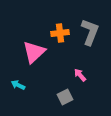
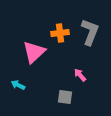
gray square: rotated 35 degrees clockwise
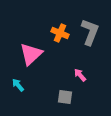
orange cross: rotated 30 degrees clockwise
pink triangle: moved 3 px left, 2 px down
cyan arrow: rotated 24 degrees clockwise
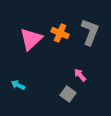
pink triangle: moved 15 px up
cyan arrow: rotated 24 degrees counterclockwise
gray square: moved 3 px right, 3 px up; rotated 28 degrees clockwise
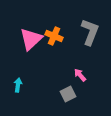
orange cross: moved 6 px left, 3 px down
cyan arrow: rotated 72 degrees clockwise
gray square: rotated 28 degrees clockwise
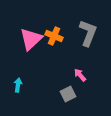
gray L-shape: moved 2 px left, 1 px down
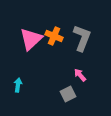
gray L-shape: moved 6 px left, 5 px down
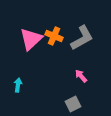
gray L-shape: rotated 40 degrees clockwise
pink arrow: moved 1 px right, 1 px down
gray square: moved 5 px right, 10 px down
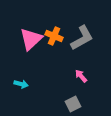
cyan arrow: moved 3 px right, 1 px up; rotated 96 degrees clockwise
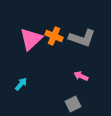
gray L-shape: rotated 48 degrees clockwise
pink arrow: rotated 24 degrees counterclockwise
cyan arrow: rotated 64 degrees counterclockwise
